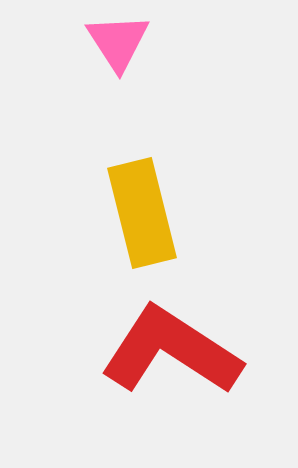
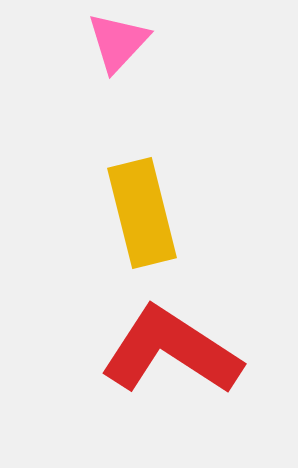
pink triangle: rotated 16 degrees clockwise
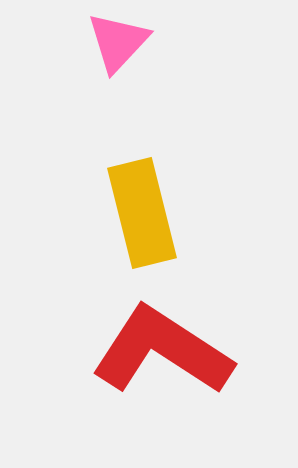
red L-shape: moved 9 px left
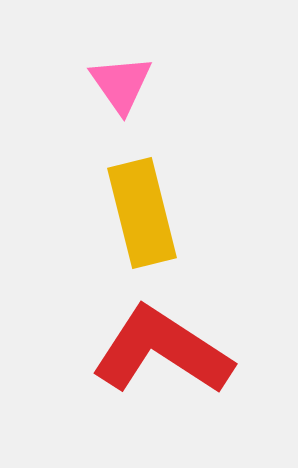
pink triangle: moved 3 px right, 42 px down; rotated 18 degrees counterclockwise
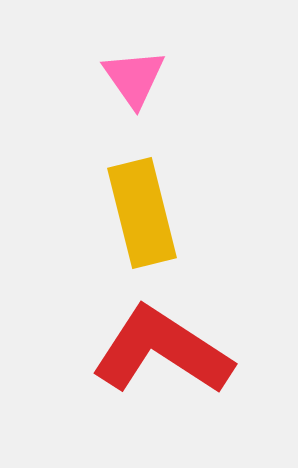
pink triangle: moved 13 px right, 6 px up
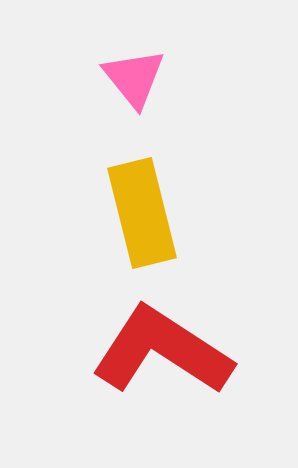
pink triangle: rotated 4 degrees counterclockwise
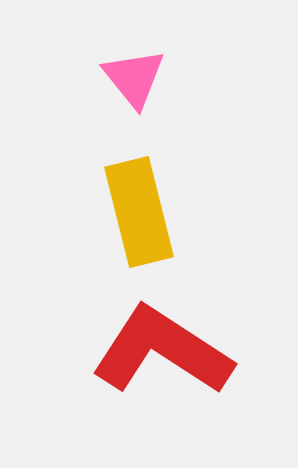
yellow rectangle: moved 3 px left, 1 px up
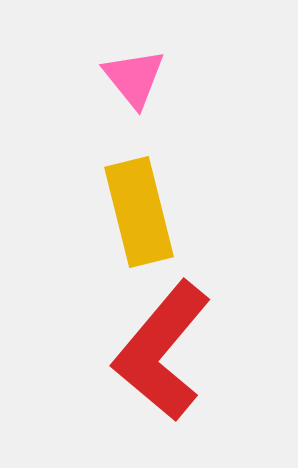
red L-shape: rotated 83 degrees counterclockwise
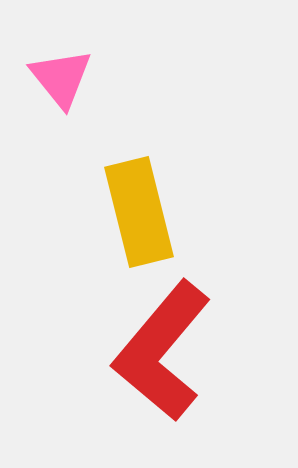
pink triangle: moved 73 px left
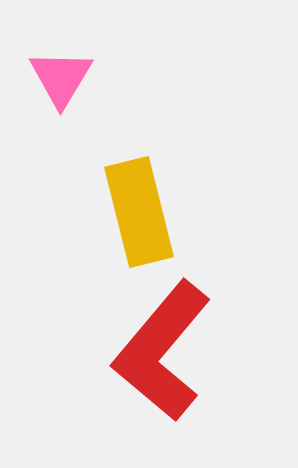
pink triangle: rotated 10 degrees clockwise
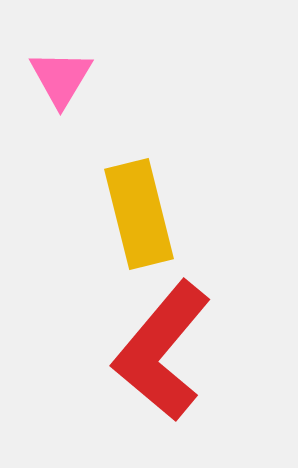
yellow rectangle: moved 2 px down
